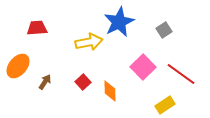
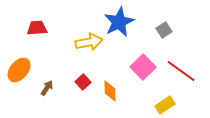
orange ellipse: moved 1 px right, 4 px down
red line: moved 3 px up
brown arrow: moved 2 px right, 6 px down
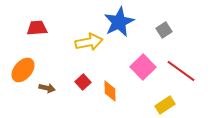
orange ellipse: moved 4 px right
brown arrow: rotated 70 degrees clockwise
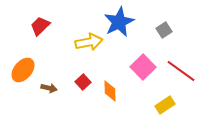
red trapezoid: moved 3 px right, 2 px up; rotated 40 degrees counterclockwise
brown arrow: moved 2 px right
